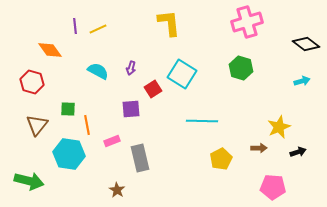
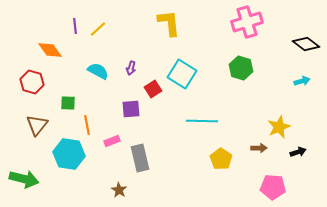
yellow line: rotated 18 degrees counterclockwise
green square: moved 6 px up
yellow pentagon: rotated 10 degrees counterclockwise
green arrow: moved 5 px left, 2 px up
brown star: moved 2 px right
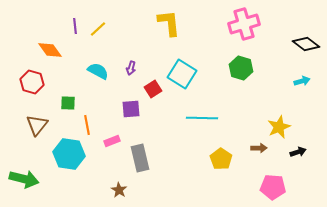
pink cross: moved 3 px left, 2 px down
cyan line: moved 3 px up
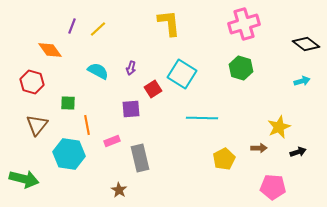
purple line: moved 3 px left; rotated 28 degrees clockwise
yellow pentagon: moved 3 px right; rotated 10 degrees clockwise
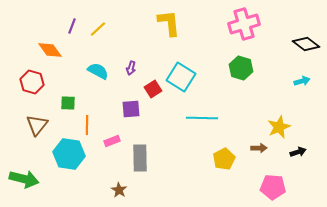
cyan square: moved 1 px left, 3 px down
orange line: rotated 12 degrees clockwise
gray rectangle: rotated 12 degrees clockwise
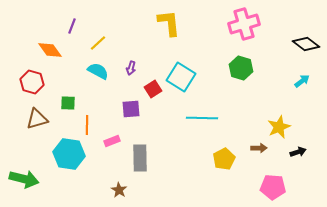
yellow line: moved 14 px down
cyan arrow: rotated 21 degrees counterclockwise
brown triangle: moved 6 px up; rotated 35 degrees clockwise
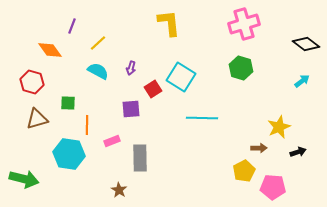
yellow pentagon: moved 20 px right, 12 px down
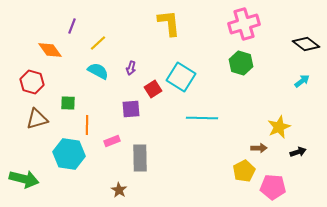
green hexagon: moved 5 px up
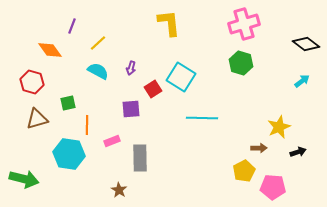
green square: rotated 14 degrees counterclockwise
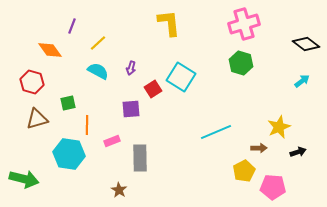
cyan line: moved 14 px right, 14 px down; rotated 24 degrees counterclockwise
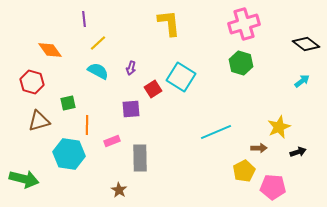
purple line: moved 12 px right, 7 px up; rotated 28 degrees counterclockwise
brown triangle: moved 2 px right, 2 px down
